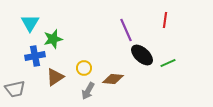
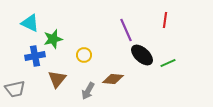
cyan triangle: rotated 36 degrees counterclockwise
yellow circle: moved 13 px up
brown triangle: moved 2 px right, 2 px down; rotated 18 degrees counterclockwise
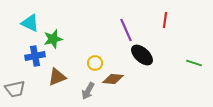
yellow circle: moved 11 px right, 8 px down
green line: moved 26 px right; rotated 42 degrees clockwise
brown triangle: moved 2 px up; rotated 30 degrees clockwise
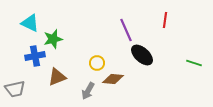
yellow circle: moved 2 px right
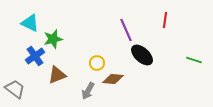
blue cross: rotated 24 degrees counterclockwise
green line: moved 3 px up
brown triangle: moved 2 px up
gray trapezoid: rotated 130 degrees counterclockwise
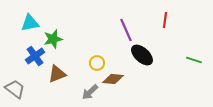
cyan triangle: rotated 36 degrees counterclockwise
brown triangle: moved 1 px up
gray arrow: moved 2 px right, 1 px down; rotated 18 degrees clockwise
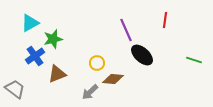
cyan triangle: rotated 18 degrees counterclockwise
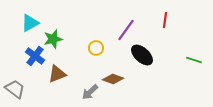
purple line: rotated 60 degrees clockwise
blue cross: rotated 18 degrees counterclockwise
yellow circle: moved 1 px left, 15 px up
brown diamond: rotated 15 degrees clockwise
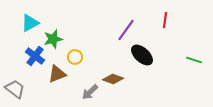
yellow circle: moved 21 px left, 9 px down
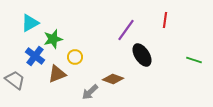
black ellipse: rotated 15 degrees clockwise
gray trapezoid: moved 9 px up
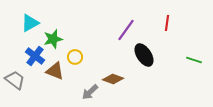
red line: moved 2 px right, 3 px down
black ellipse: moved 2 px right
brown triangle: moved 2 px left, 3 px up; rotated 42 degrees clockwise
